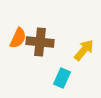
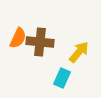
yellow arrow: moved 5 px left, 2 px down
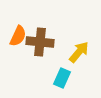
orange semicircle: moved 2 px up
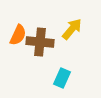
orange semicircle: moved 1 px up
yellow arrow: moved 7 px left, 23 px up
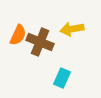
yellow arrow: rotated 140 degrees counterclockwise
brown cross: rotated 16 degrees clockwise
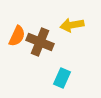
yellow arrow: moved 4 px up
orange semicircle: moved 1 px left, 1 px down
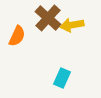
brown cross: moved 8 px right, 24 px up; rotated 20 degrees clockwise
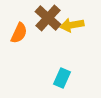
orange semicircle: moved 2 px right, 3 px up
